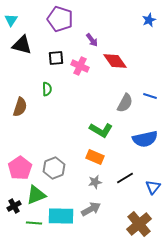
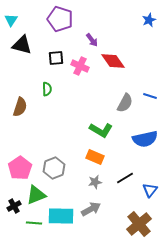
red diamond: moved 2 px left
blue triangle: moved 3 px left, 3 px down
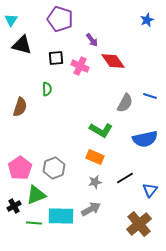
blue star: moved 2 px left
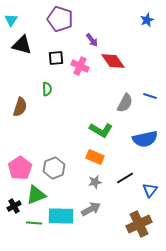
brown cross: rotated 15 degrees clockwise
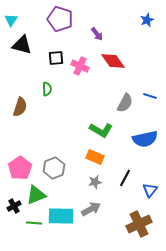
purple arrow: moved 5 px right, 6 px up
black line: rotated 30 degrees counterclockwise
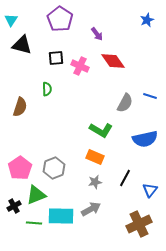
purple pentagon: rotated 15 degrees clockwise
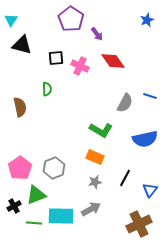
purple pentagon: moved 11 px right
brown semicircle: rotated 30 degrees counterclockwise
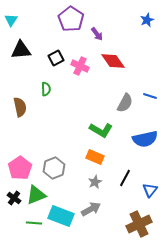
black triangle: moved 1 px left, 5 px down; rotated 20 degrees counterclockwise
black square: rotated 21 degrees counterclockwise
green semicircle: moved 1 px left
gray star: rotated 16 degrees counterclockwise
black cross: moved 8 px up; rotated 24 degrees counterclockwise
cyan rectangle: rotated 20 degrees clockwise
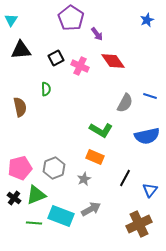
purple pentagon: moved 1 px up
blue semicircle: moved 2 px right, 3 px up
pink pentagon: rotated 20 degrees clockwise
gray star: moved 11 px left, 3 px up
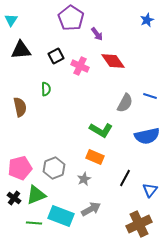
black square: moved 2 px up
